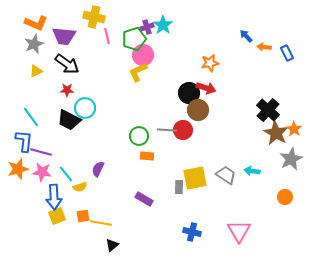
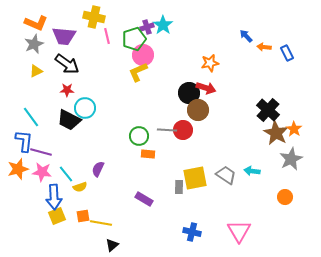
orange rectangle at (147, 156): moved 1 px right, 2 px up
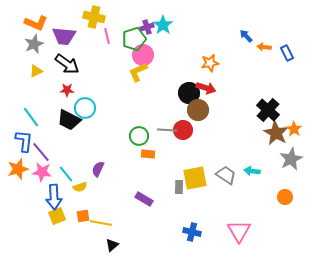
purple line at (41, 152): rotated 35 degrees clockwise
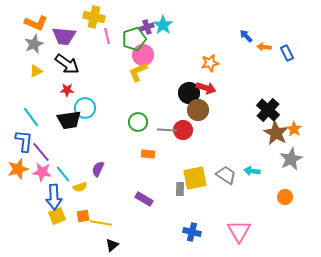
black trapezoid at (69, 120): rotated 35 degrees counterclockwise
green circle at (139, 136): moved 1 px left, 14 px up
cyan line at (66, 174): moved 3 px left
gray rectangle at (179, 187): moved 1 px right, 2 px down
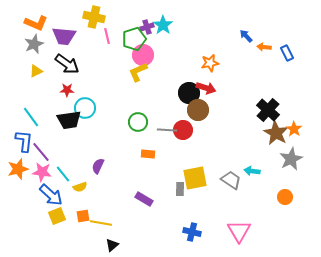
purple semicircle at (98, 169): moved 3 px up
gray trapezoid at (226, 175): moved 5 px right, 5 px down
blue arrow at (54, 197): moved 3 px left, 2 px up; rotated 45 degrees counterclockwise
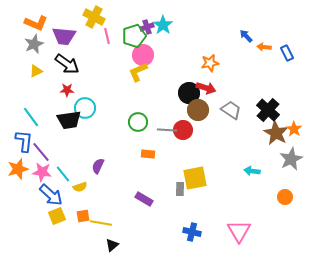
yellow cross at (94, 17): rotated 15 degrees clockwise
green pentagon at (134, 39): moved 3 px up
gray trapezoid at (231, 180): moved 70 px up
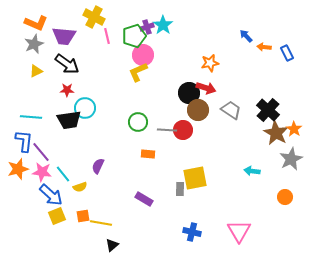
cyan line at (31, 117): rotated 50 degrees counterclockwise
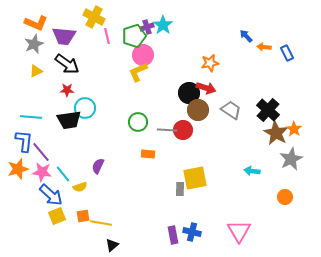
purple rectangle at (144, 199): moved 29 px right, 36 px down; rotated 48 degrees clockwise
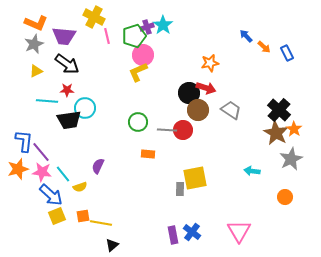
orange arrow at (264, 47): rotated 144 degrees counterclockwise
black cross at (268, 110): moved 11 px right
cyan line at (31, 117): moved 16 px right, 16 px up
blue cross at (192, 232): rotated 24 degrees clockwise
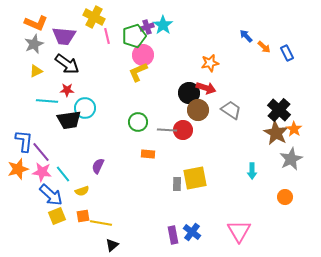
cyan arrow at (252, 171): rotated 98 degrees counterclockwise
yellow semicircle at (80, 187): moved 2 px right, 4 px down
gray rectangle at (180, 189): moved 3 px left, 5 px up
